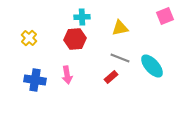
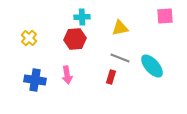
pink square: rotated 18 degrees clockwise
red rectangle: rotated 32 degrees counterclockwise
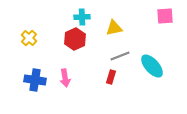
yellow triangle: moved 6 px left
red hexagon: rotated 20 degrees counterclockwise
gray line: moved 2 px up; rotated 42 degrees counterclockwise
pink arrow: moved 2 px left, 3 px down
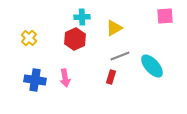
yellow triangle: rotated 18 degrees counterclockwise
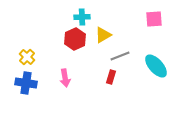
pink square: moved 11 px left, 3 px down
yellow triangle: moved 11 px left, 7 px down
yellow cross: moved 2 px left, 19 px down
cyan ellipse: moved 4 px right
blue cross: moved 9 px left, 3 px down
